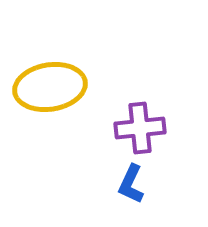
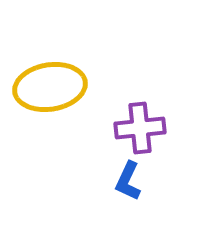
blue L-shape: moved 3 px left, 3 px up
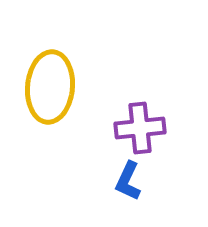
yellow ellipse: rotated 76 degrees counterclockwise
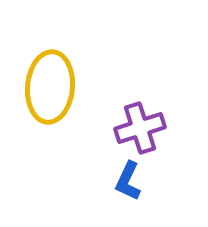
purple cross: rotated 12 degrees counterclockwise
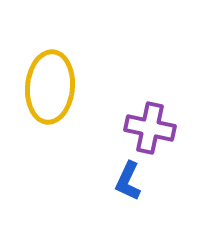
purple cross: moved 10 px right; rotated 30 degrees clockwise
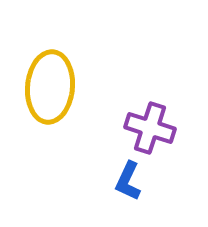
purple cross: rotated 6 degrees clockwise
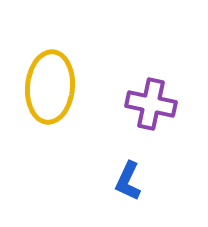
purple cross: moved 1 px right, 24 px up; rotated 6 degrees counterclockwise
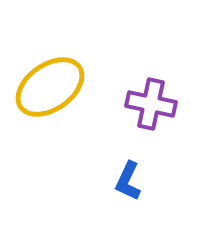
yellow ellipse: rotated 50 degrees clockwise
